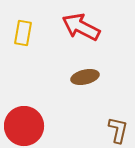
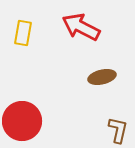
brown ellipse: moved 17 px right
red circle: moved 2 px left, 5 px up
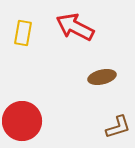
red arrow: moved 6 px left
brown L-shape: moved 3 px up; rotated 60 degrees clockwise
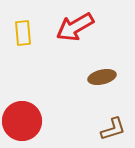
red arrow: rotated 57 degrees counterclockwise
yellow rectangle: rotated 15 degrees counterclockwise
brown L-shape: moved 5 px left, 2 px down
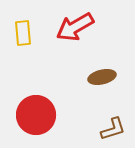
red circle: moved 14 px right, 6 px up
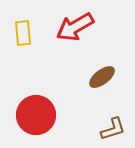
brown ellipse: rotated 24 degrees counterclockwise
